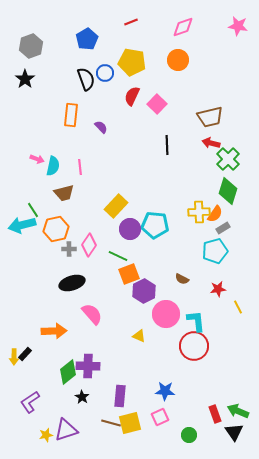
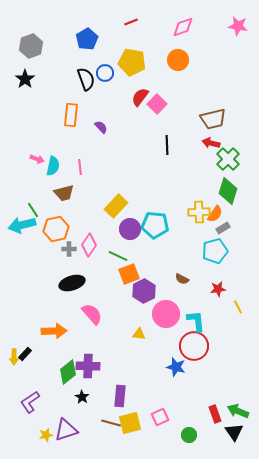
red semicircle at (132, 96): moved 8 px right, 1 px down; rotated 12 degrees clockwise
brown trapezoid at (210, 117): moved 3 px right, 2 px down
yellow triangle at (139, 336): moved 2 px up; rotated 16 degrees counterclockwise
blue star at (165, 391): moved 11 px right, 24 px up; rotated 12 degrees clockwise
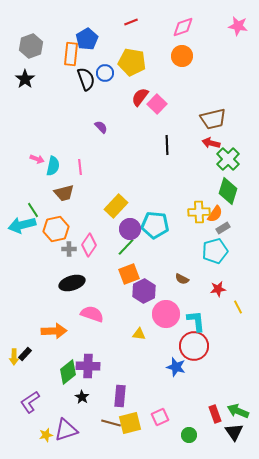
orange circle at (178, 60): moved 4 px right, 4 px up
orange rectangle at (71, 115): moved 61 px up
green line at (118, 256): moved 8 px right, 9 px up; rotated 72 degrees counterclockwise
pink semicircle at (92, 314): rotated 30 degrees counterclockwise
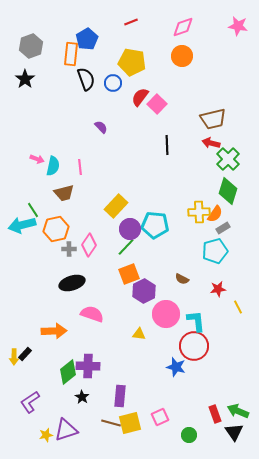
blue circle at (105, 73): moved 8 px right, 10 px down
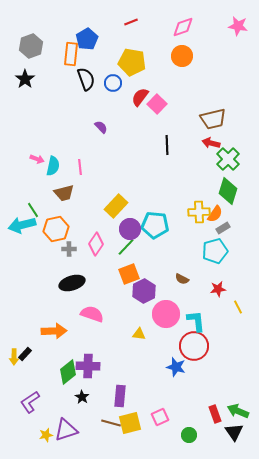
pink diamond at (89, 245): moved 7 px right, 1 px up
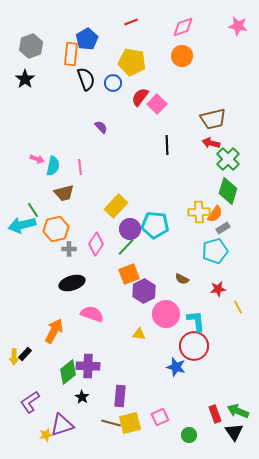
orange arrow at (54, 331): rotated 60 degrees counterclockwise
purple triangle at (66, 430): moved 4 px left, 5 px up
